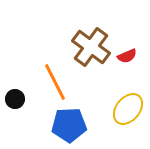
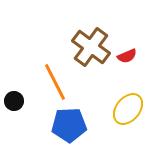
black circle: moved 1 px left, 2 px down
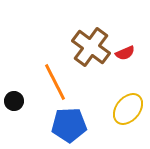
red semicircle: moved 2 px left, 3 px up
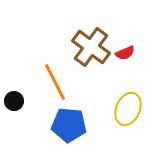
yellow ellipse: rotated 16 degrees counterclockwise
blue pentagon: rotated 8 degrees clockwise
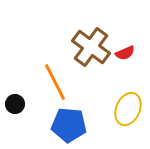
black circle: moved 1 px right, 3 px down
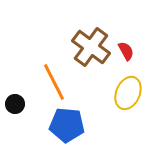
red semicircle: moved 1 px right, 2 px up; rotated 96 degrees counterclockwise
orange line: moved 1 px left
yellow ellipse: moved 16 px up
blue pentagon: moved 2 px left
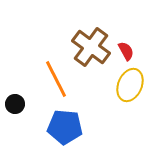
orange line: moved 2 px right, 3 px up
yellow ellipse: moved 2 px right, 8 px up
blue pentagon: moved 2 px left, 2 px down
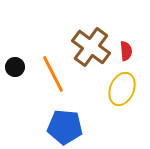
red semicircle: rotated 24 degrees clockwise
orange line: moved 3 px left, 5 px up
yellow ellipse: moved 8 px left, 4 px down
black circle: moved 37 px up
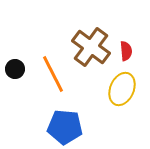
black circle: moved 2 px down
